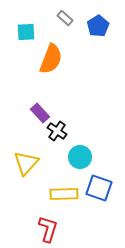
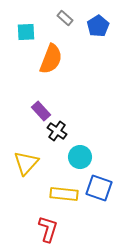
purple rectangle: moved 1 px right, 2 px up
yellow rectangle: rotated 8 degrees clockwise
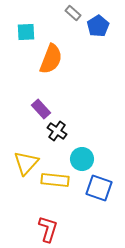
gray rectangle: moved 8 px right, 5 px up
purple rectangle: moved 2 px up
cyan circle: moved 2 px right, 2 px down
yellow rectangle: moved 9 px left, 14 px up
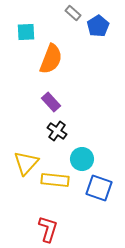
purple rectangle: moved 10 px right, 7 px up
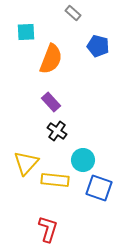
blue pentagon: moved 20 px down; rotated 25 degrees counterclockwise
cyan circle: moved 1 px right, 1 px down
